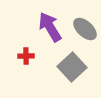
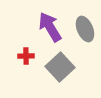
gray ellipse: rotated 25 degrees clockwise
gray square: moved 12 px left
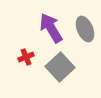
purple arrow: moved 1 px right, 1 px down
red cross: moved 1 px down; rotated 21 degrees counterclockwise
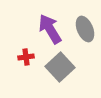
purple arrow: moved 1 px left, 1 px down
red cross: rotated 14 degrees clockwise
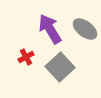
gray ellipse: rotated 30 degrees counterclockwise
red cross: rotated 21 degrees counterclockwise
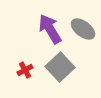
gray ellipse: moved 2 px left
red cross: moved 1 px left, 13 px down
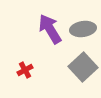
gray ellipse: rotated 45 degrees counterclockwise
gray square: moved 23 px right
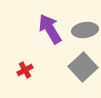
gray ellipse: moved 2 px right, 1 px down
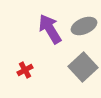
gray ellipse: moved 1 px left, 4 px up; rotated 15 degrees counterclockwise
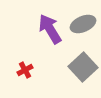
gray ellipse: moved 1 px left, 2 px up
